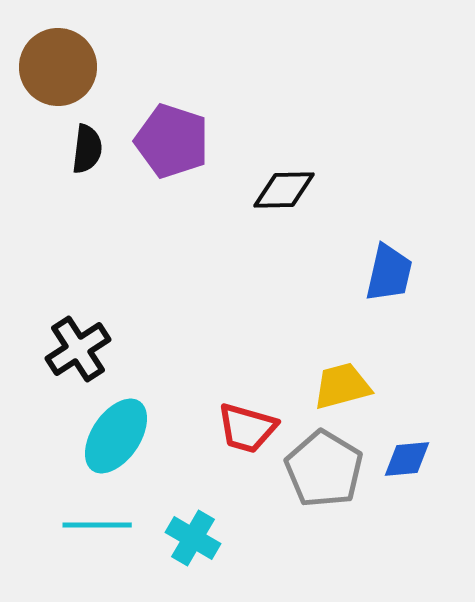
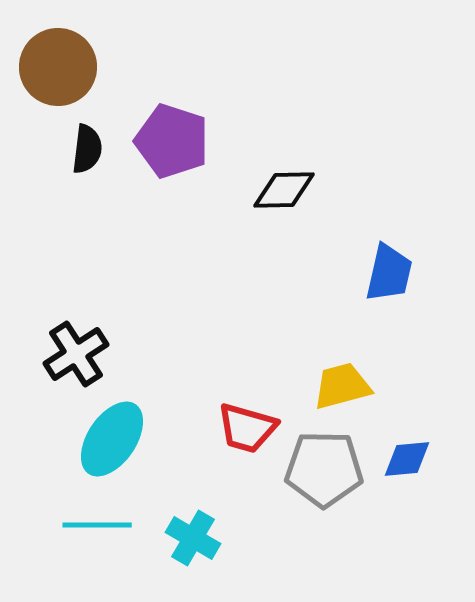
black cross: moved 2 px left, 5 px down
cyan ellipse: moved 4 px left, 3 px down
gray pentagon: rotated 30 degrees counterclockwise
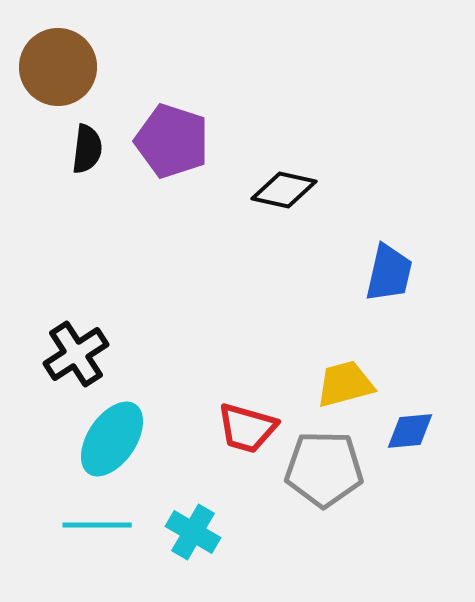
black diamond: rotated 14 degrees clockwise
yellow trapezoid: moved 3 px right, 2 px up
blue diamond: moved 3 px right, 28 px up
cyan cross: moved 6 px up
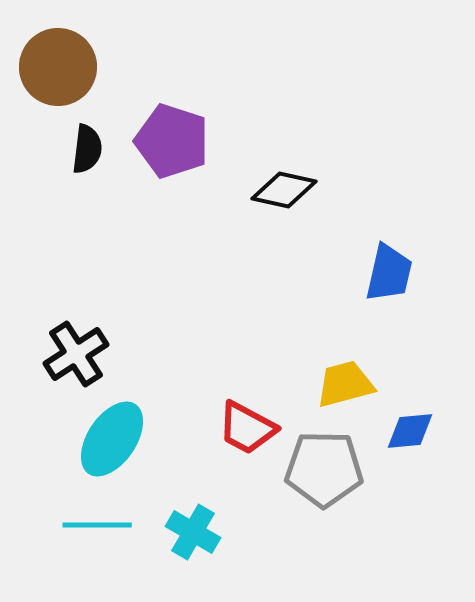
red trapezoid: rotated 12 degrees clockwise
